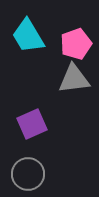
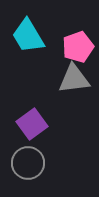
pink pentagon: moved 2 px right, 3 px down
purple square: rotated 12 degrees counterclockwise
gray circle: moved 11 px up
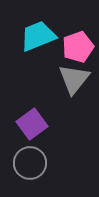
cyan trapezoid: moved 10 px right; rotated 99 degrees clockwise
gray triangle: rotated 44 degrees counterclockwise
gray circle: moved 2 px right
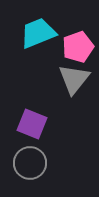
cyan trapezoid: moved 3 px up
purple square: rotated 32 degrees counterclockwise
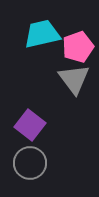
cyan trapezoid: moved 4 px right, 1 px down; rotated 9 degrees clockwise
gray triangle: rotated 16 degrees counterclockwise
purple square: moved 2 px left, 1 px down; rotated 16 degrees clockwise
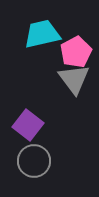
pink pentagon: moved 2 px left, 5 px down; rotated 8 degrees counterclockwise
purple square: moved 2 px left
gray circle: moved 4 px right, 2 px up
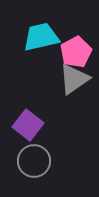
cyan trapezoid: moved 1 px left, 3 px down
gray triangle: rotated 32 degrees clockwise
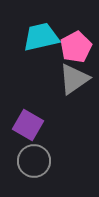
pink pentagon: moved 5 px up
purple square: rotated 8 degrees counterclockwise
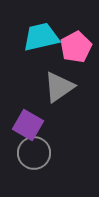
gray triangle: moved 15 px left, 8 px down
gray circle: moved 8 px up
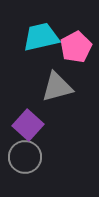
gray triangle: moved 2 px left; rotated 20 degrees clockwise
purple square: rotated 12 degrees clockwise
gray circle: moved 9 px left, 4 px down
